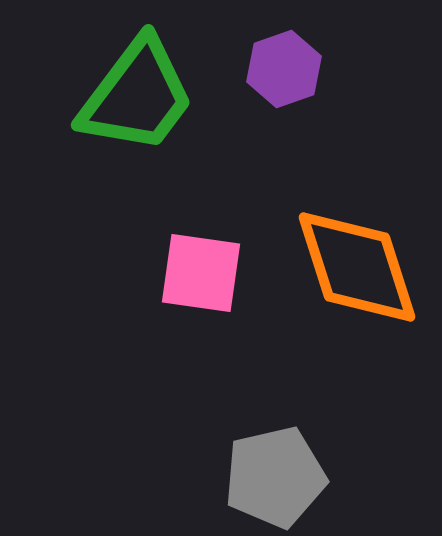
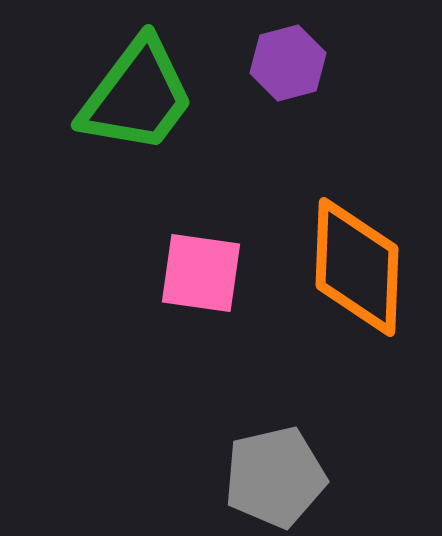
purple hexagon: moved 4 px right, 6 px up; rotated 4 degrees clockwise
orange diamond: rotated 20 degrees clockwise
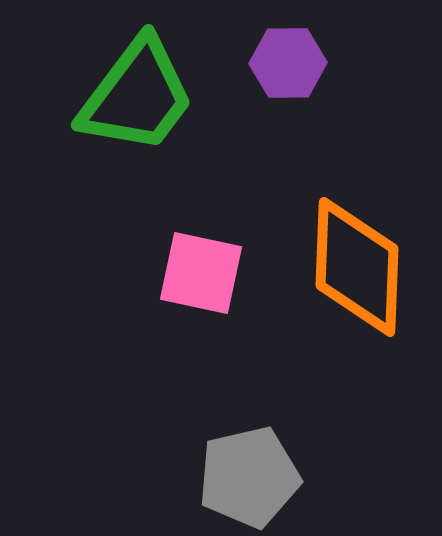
purple hexagon: rotated 14 degrees clockwise
pink square: rotated 4 degrees clockwise
gray pentagon: moved 26 px left
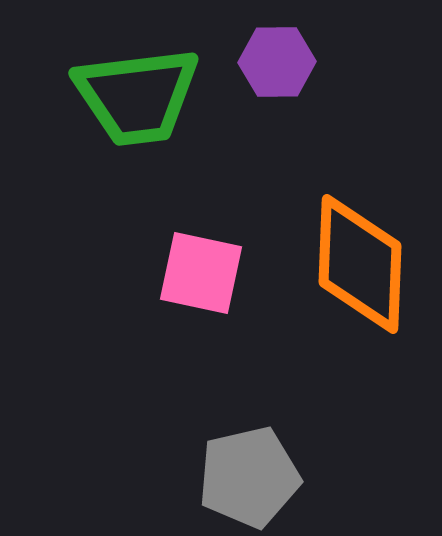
purple hexagon: moved 11 px left, 1 px up
green trapezoid: rotated 46 degrees clockwise
orange diamond: moved 3 px right, 3 px up
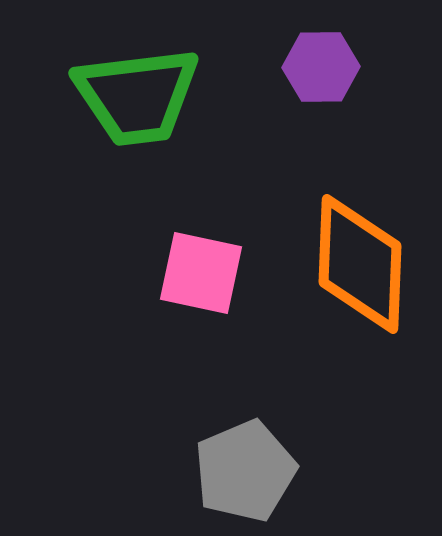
purple hexagon: moved 44 px right, 5 px down
gray pentagon: moved 4 px left, 6 px up; rotated 10 degrees counterclockwise
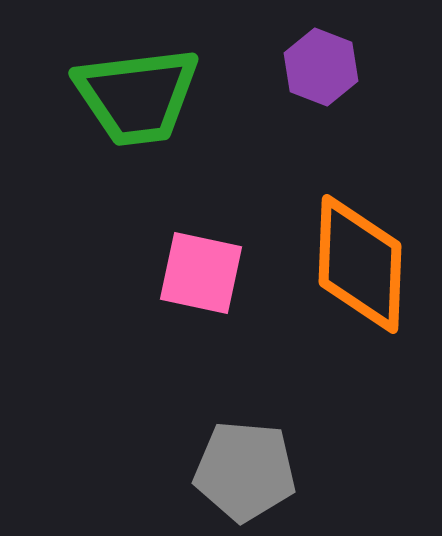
purple hexagon: rotated 22 degrees clockwise
gray pentagon: rotated 28 degrees clockwise
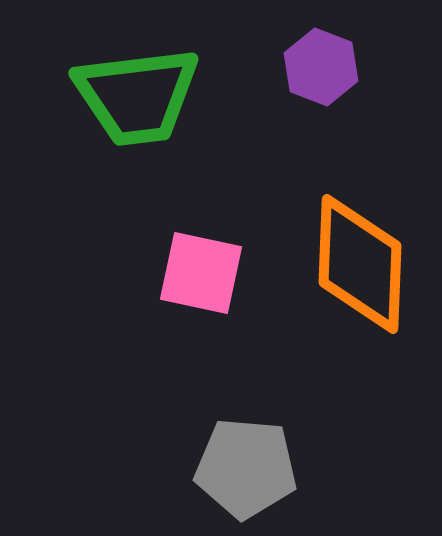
gray pentagon: moved 1 px right, 3 px up
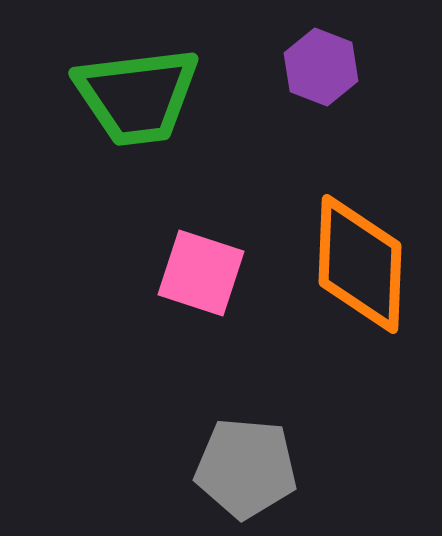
pink square: rotated 6 degrees clockwise
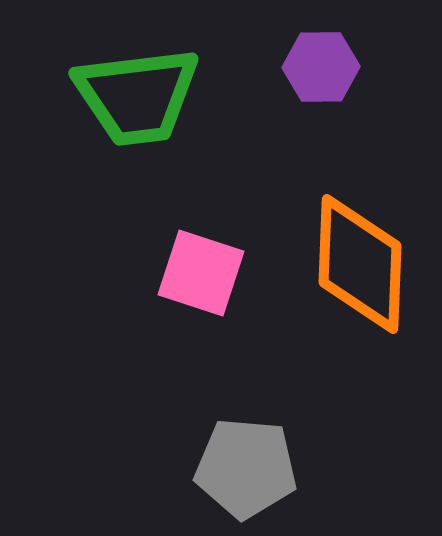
purple hexagon: rotated 22 degrees counterclockwise
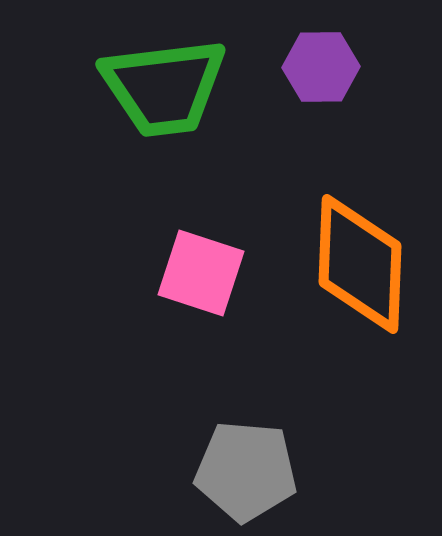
green trapezoid: moved 27 px right, 9 px up
gray pentagon: moved 3 px down
